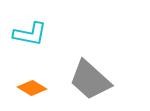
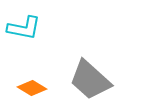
cyan L-shape: moved 6 px left, 6 px up
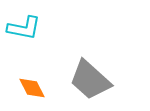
orange diamond: rotated 32 degrees clockwise
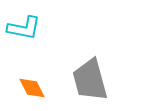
gray trapezoid: rotated 33 degrees clockwise
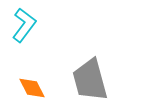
cyan L-shape: moved 3 px up; rotated 64 degrees counterclockwise
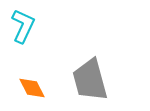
cyan L-shape: moved 1 px left, 1 px down; rotated 12 degrees counterclockwise
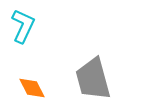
gray trapezoid: moved 3 px right, 1 px up
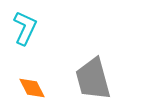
cyan L-shape: moved 2 px right, 2 px down
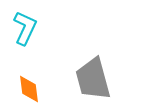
orange diamond: moved 3 px left, 1 px down; rotated 20 degrees clockwise
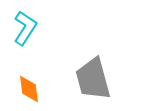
cyan L-shape: rotated 8 degrees clockwise
